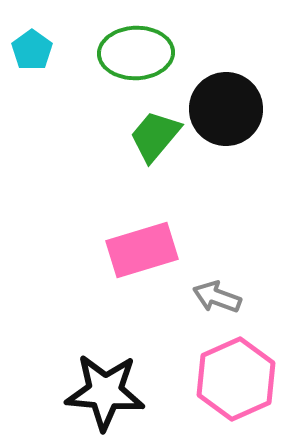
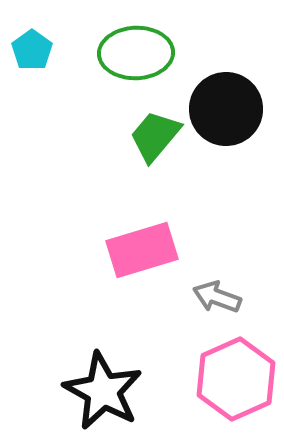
black star: moved 2 px left, 1 px up; rotated 24 degrees clockwise
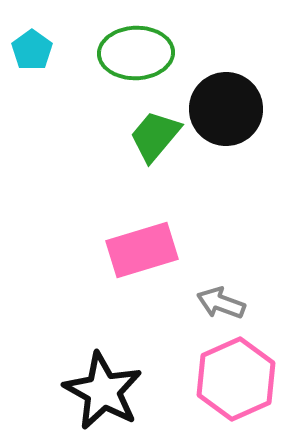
gray arrow: moved 4 px right, 6 px down
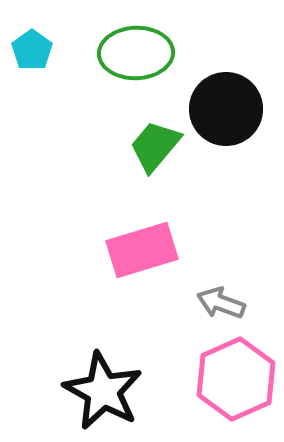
green trapezoid: moved 10 px down
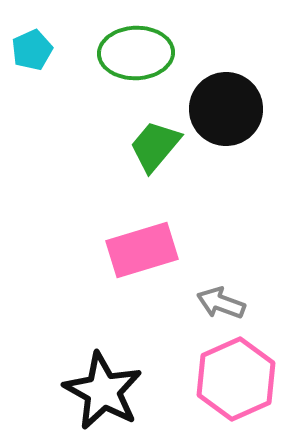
cyan pentagon: rotated 12 degrees clockwise
